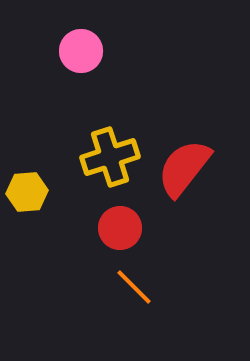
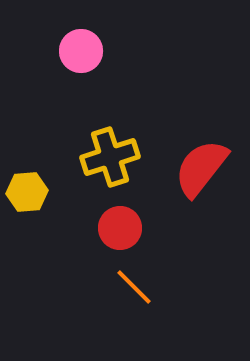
red semicircle: moved 17 px right
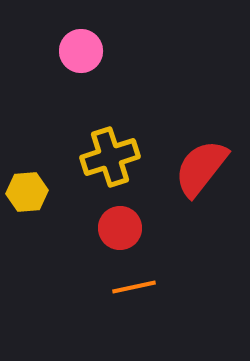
orange line: rotated 57 degrees counterclockwise
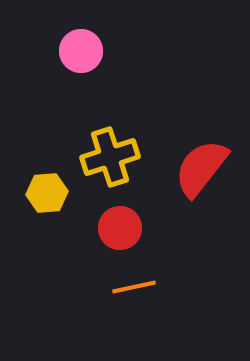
yellow hexagon: moved 20 px right, 1 px down
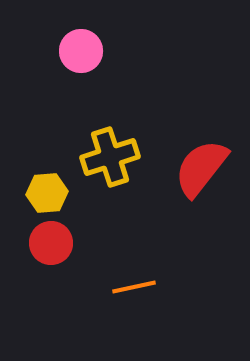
red circle: moved 69 px left, 15 px down
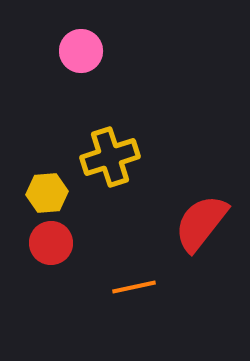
red semicircle: moved 55 px down
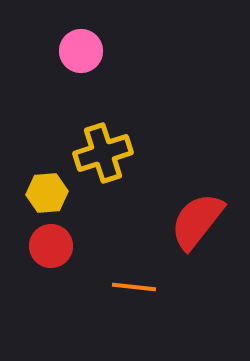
yellow cross: moved 7 px left, 4 px up
red semicircle: moved 4 px left, 2 px up
red circle: moved 3 px down
orange line: rotated 18 degrees clockwise
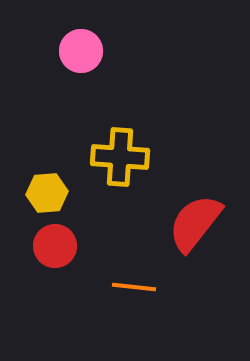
yellow cross: moved 17 px right, 4 px down; rotated 22 degrees clockwise
red semicircle: moved 2 px left, 2 px down
red circle: moved 4 px right
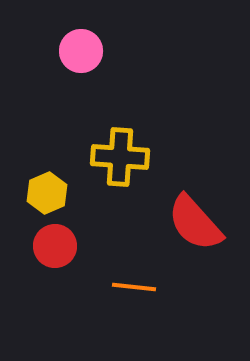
yellow hexagon: rotated 18 degrees counterclockwise
red semicircle: rotated 80 degrees counterclockwise
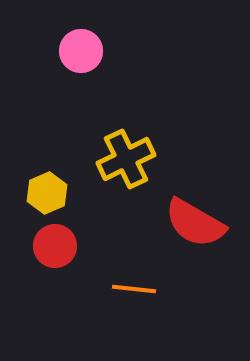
yellow cross: moved 6 px right, 2 px down; rotated 30 degrees counterclockwise
red semicircle: rotated 18 degrees counterclockwise
orange line: moved 2 px down
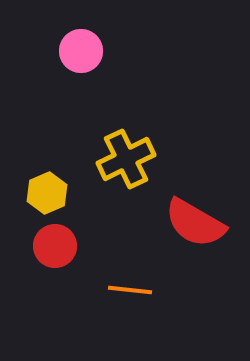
orange line: moved 4 px left, 1 px down
